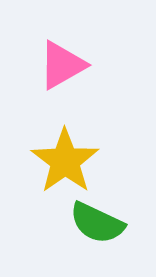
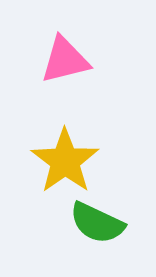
pink triangle: moved 3 px right, 5 px up; rotated 16 degrees clockwise
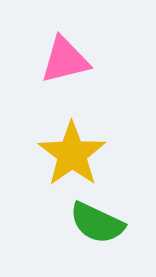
yellow star: moved 7 px right, 7 px up
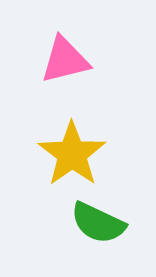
green semicircle: moved 1 px right
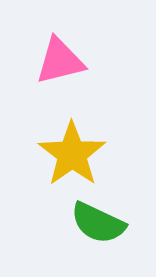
pink triangle: moved 5 px left, 1 px down
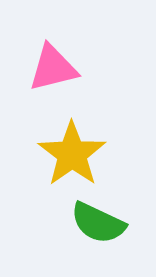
pink triangle: moved 7 px left, 7 px down
